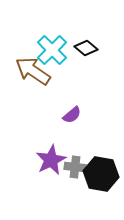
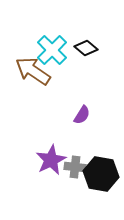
purple semicircle: moved 10 px right; rotated 18 degrees counterclockwise
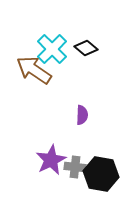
cyan cross: moved 1 px up
brown arrow: moved 1 px right, 1 px up
purple semicircle: rotated 30 degrees counterclockwise
